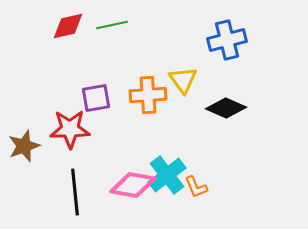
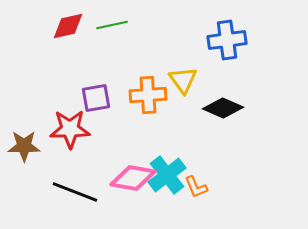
blue cross: rotated 6 degrees clockwise
black diamond: moved 3 px left
brown star: rotated 20 degrees clockwise
pink diamond: moved 7 px up
black line: rotated 63 degrees counterclockwise
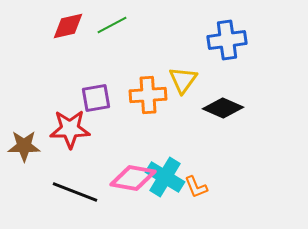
green line: rotated 16 degrees counterclockwise
yellow triangle: rotated 12 degrees clockwise
cyan cross: moved 2 px left, 2 px down; rotated 21 degrees counterclockwise
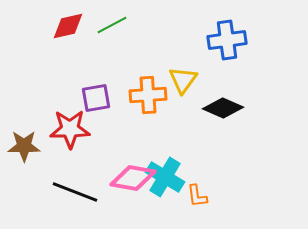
orange L-shape: moved 1 px right, 9 px down; rotated 15 degrees clockwise
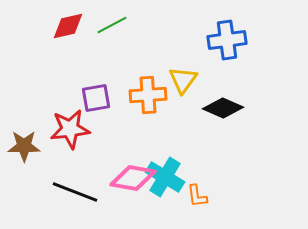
red star: rotated 6 degrees counterclockwise
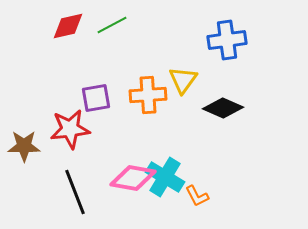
black line: rotated 48 degrees clockwise
orange L-shape: rotated 20 degrees counterclockwise
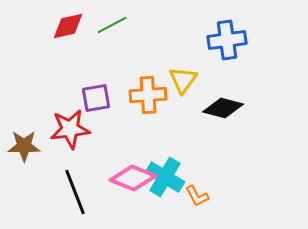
black diamond: rotated 9 degrees counterclockwise
pink diamond: rotated 12 degrees clockwise
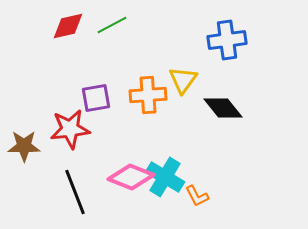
black diamond: rotated 36 degrees clockwise
pink diamond: moved 2 px left, 1 px up
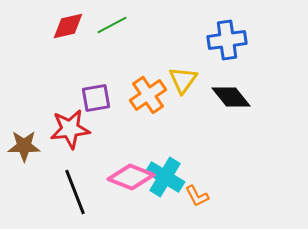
orange cross: rotated 30 degrees counterclockwise
black diamond: moved 8 px right, 11 px up
